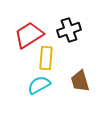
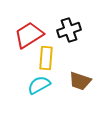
brown trapezoid: rotated 55 degrees counterclockwise
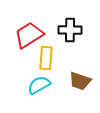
black cross: moved 1 px right; rotated 20 degrees clockwise
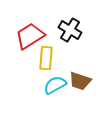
black cross: rotated 30 degrees clockwise
red trapezoid: moved 1 px right, 1 px down
cyan semicircle: moved 16 px right
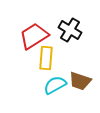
red trapezoid: moved 4 px right
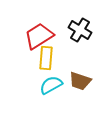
black cross: moved 10 px right
red trapezoid: moved 5 px right
cyan semicircle: moved 4 px left
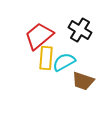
red trapezoid: rotated 8 degrees counterclockwise
brown trapezoid: moved 3 px right
cyan semicircle: moved 13 px right, 23 px up
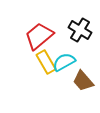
yellow rectangle: moved 4 px down; rotated 35 degrees counterclockwise
brown trapezoid: rotated 30 degrees clockwise
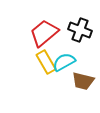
black cross: rotated 10 degrees counterclockwise
red trapezoid: moved 5 px right, 3 px up
brown trapezoid: rotated 35 degrees counterclockwise
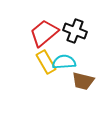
black cross: moved 5 px left, 1 px down
cyan semicircle: rotated 25 degrees clockwise
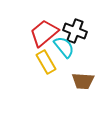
cyan semicircle: moved 15 px up; rotated 55 degrees clockwise
brown trapezoid: rotated 10 degrees counterclockwise
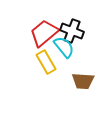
black cross: moved 3 px left
